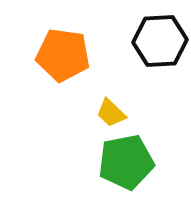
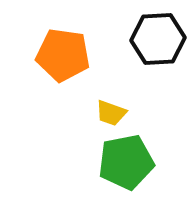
black hexagon: moved 2 px left, 2 px up
yellow trapezoid: rotated 24 degrees counterclockwise
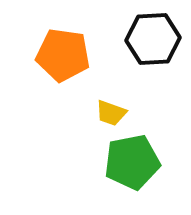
black hexagon: moved 5 px left
green pentagon: moved 6 px right
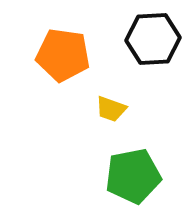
yellow trapezoid: moved 4 px up
green pentagon: moved 1 px right, 14 px down
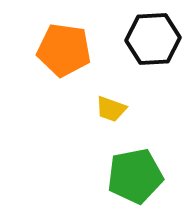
orange pentagon: moved 1 px right, 5 px up
green pentagon: moved 2 px right
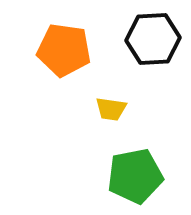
yellow trapezoid: rotated 12 degrees counterclockwise
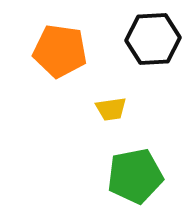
orange pentagon: moved 4 px left, 1 px down
yellow trapezoid: rotated 16 degrees counterclockwise
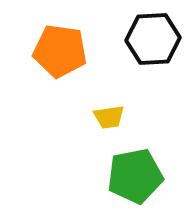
yellow trapezoid: moved 2 px left, 8 px down
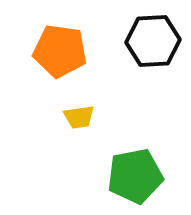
black hexagon: moved 2 px down
yellow trapezoid: moved 30 px left
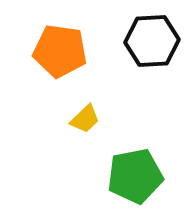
black hexagon: moved 1 px left
yellow trapezoid: moved 6 px right, 2 px down; rotated 36 degrees counterclockwise
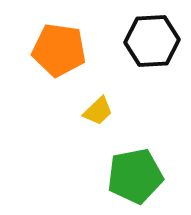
orange pentagon: moved 1 px left, 1 px up
yellow trapezoid: moved 13 px right, 8 px up
